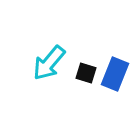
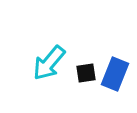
black square: rotated 25 degrees counterclockwise
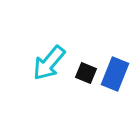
black square: rotated 30 degrees clockwise
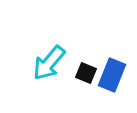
blue rectangle: moved 3 px left, 1 px down
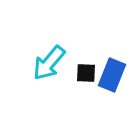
black square: rotated 20 degrees counterclockwise
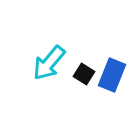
black square: moved 2 px left, 1 px down; rotated 30 degrees clockwise
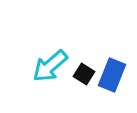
cyan arrow: moved 1 px right, 3 px down; rotated 9 degrees clockwise
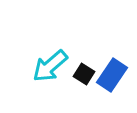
blue rectangle: rotated 12 degrees clockwise
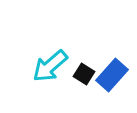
blue rectangle: rotated 8 degrees clockwise
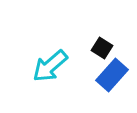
black square: moved 18 px right, 26 px up
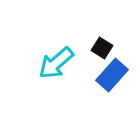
cyan arrow: moved 6 px right, 3 px up
